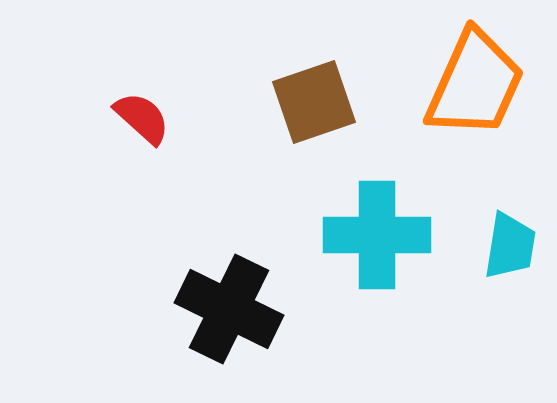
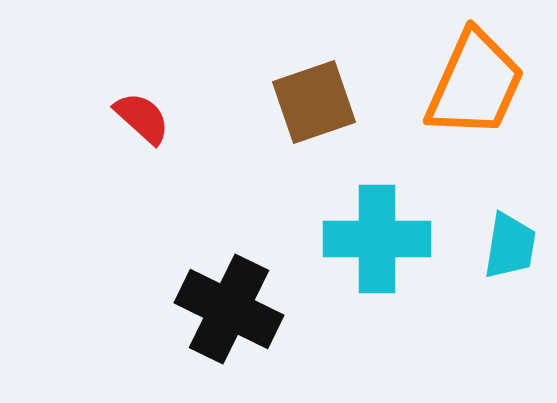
cyan cross: moved 4 px down
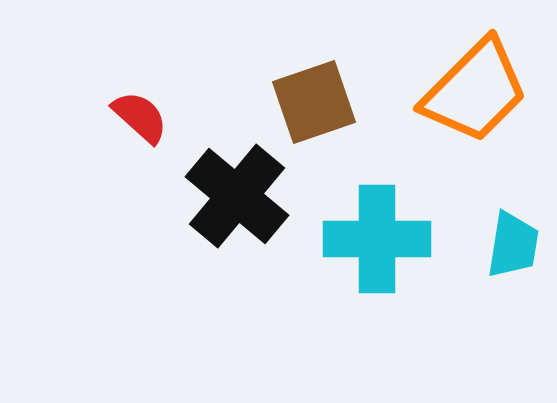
orange trapezoid: moved 7 px down; rotated 21 degrees clockwise
red semicircle: moved 2 px left, 1 px up
cyan trapezoid: moved 3 px right, 1 px up
black cross: moved 8 px right, 113 px up; rotated 14 degrees clockwise
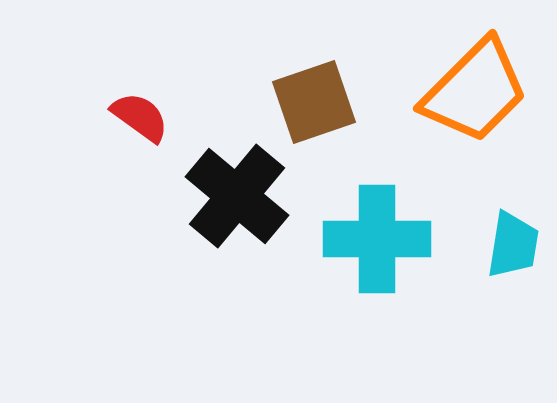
red semicircle: rotated 6 degrees counterclockwise
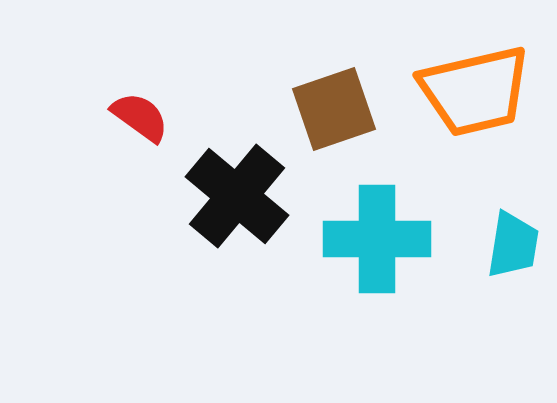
orange trapezoid: rotated 32 degrees clockwise
brown square: moved 20 px right, 7 px down
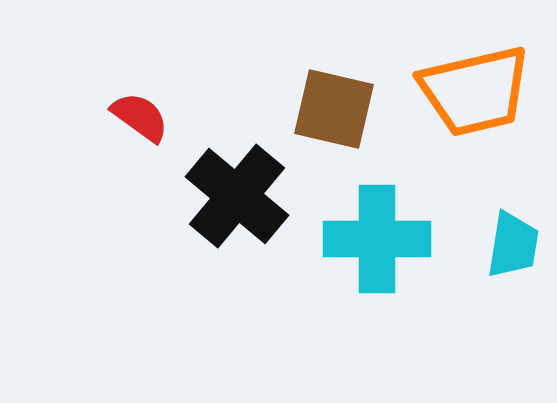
brown square: rotated 32 degrees clockwise
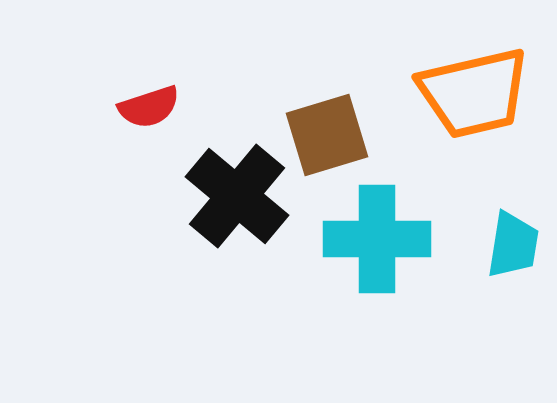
orange trapezoid: moved 1 px left, 2 px down
brown square: moved 7 px left, 26 px down; rotated 30 degrees counterclockwise
red semicircle: moved 9 px right, 10 px up; rotated 126 degrees clockwise
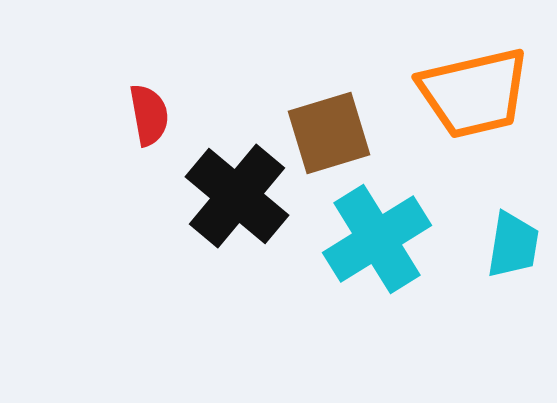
red semicircle: moved 8 px down; rotated 82 degrees counterclockwise
brown square: moved 2 px right, 2 px up
cyan cross: rotated 32 degrees counterclockwise
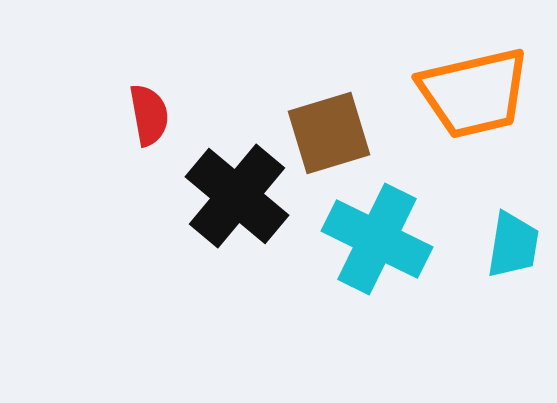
cyan cross: rotated 32 degrees counterclockwise
